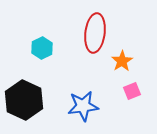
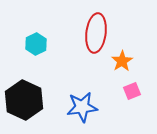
red ellipse: moved 1 px right
cyan hexagon: moved 6 px left, 4 px up
blue star: moved 1 px left, 1 px down
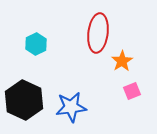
red ellipse: moved 2 px right
blue star: moved 11 px left
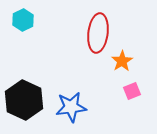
cyan hexagon: moved 13 px left, 24 px up
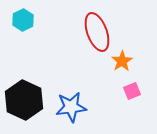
red ellipse: moved 1 px left, 1 px up; rotated 27 degrees counterclockwise
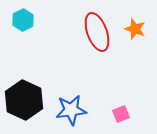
orange star: moved 13 px right, 32 px up; rotated 20 degrees counterclockwise
pink square: moved 11 px left, 23 px down
blue star: moved 3 px down
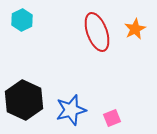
cyan hexagon: moved 1 px left
orange star: rotated 25 degrees clockwise
blue star: rotated 8 degrees counterclockwise
pink square: moved 9 px left, 4 px down
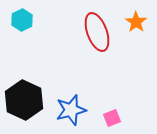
orange star: moved 1 px right, 7 px up; rotated 10 degrees counterclockwise
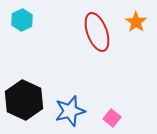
blue star: moved 1 px left, 1 px down
pink square: rotated 30 degrees counterclockwise
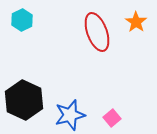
blue star: moved 4 px down
pink square: rotated 12 degrees clockwise
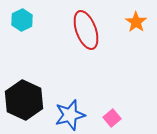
red ellipse: moved 11 px left, 2 px up
